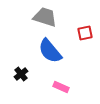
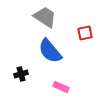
gray trapezoid: rotated 15 degrees clockwise
black cross: rotated 24 degrees clockwise
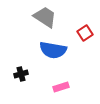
red square: rotated 21 degrees counterclockwise
blue semicircle: moved 3 px right, 1 px up; rotated 40 degrees counterclockwise
pink rectangle: rotated 42 degrees counterclockwise
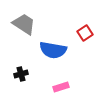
gray trapezoid: moved 21 px left, 7 px down
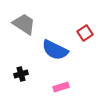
blue semicircle: moved 2 px right; rotated 16 degrees clockwise
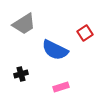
gray trapezoid: rotated 115 degrees clockwise
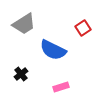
red square: moved 2 px left, 5 px up
blue semicircle: moved 2 px left
black cross: rotated 24 degrees counterclockwise
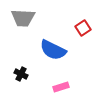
gray trapezoid: moved 1 px left, 6 px up; rotated 35 degrees clockwise
black cross: rotated 24 degrees counterclockwise
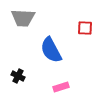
red square: moved 2 px right; rotated 35 degrees clockwise
blue semicircle: moved 2 px left; rotated 36 degrees clockwise
black cross: moved 3 px left, 2 px down
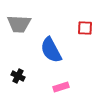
gray trapezoid: moved 4 px left, 6 px down
